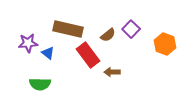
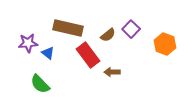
brown rectangle: moved 1 px up
green semicircle: rotated 45 degrees clockwise
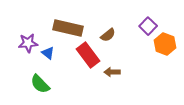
purple square: moved 17 px right, 3 px up
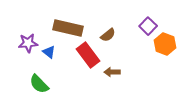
blue triangle: moved 1 px right, 1 px up
green semicircle: moved 1 px left
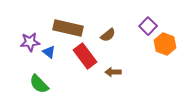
purple star: moved 2 px right, 1 px up
red rectangle: moved 3 px left, 1 px down
brown arrow: moved 1 px right
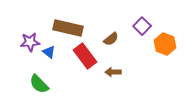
purple square: moved 6 px left
brown semicircle: moved 3 px right, 4 px down
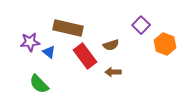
purple square: moved 1 px left, 1 px up
brown semicircle: moved 6 px down; rotated 21 degrees clockwise
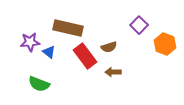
purple square: moved 2 px left
brown semicircle: moved 2 px left, 2 px down
green semicircle: rotated 25 degrees counterclockwise
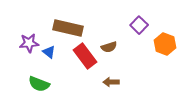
purple star: moved 1 px left, 1 px down
brown arrow: moved 2 px left, 10 px down
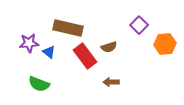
orange hexagon: rotated 25 degrees counterclockwise
